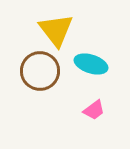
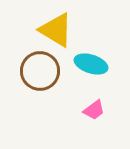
yellow triangle: rotated 21 degrees counterclockwise
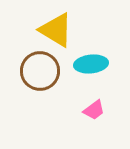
cyan ellipse: rotated 24 degrees counterclockwise
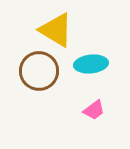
brown circle: moved 1 px left
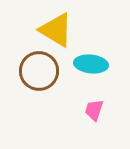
cyan ellipse: rotated 12 degrees clockwise
pink trapezoid: rotated 145 degrees clockwise
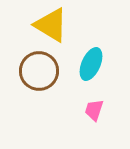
yellow triangle: moved 5 px left, 5 px up
cyan ellipse: rotated 72 degrees counterclockwise
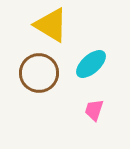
cyan ellipse: rotated 24 degrees clockwise
brown circle: moved 2 px down
